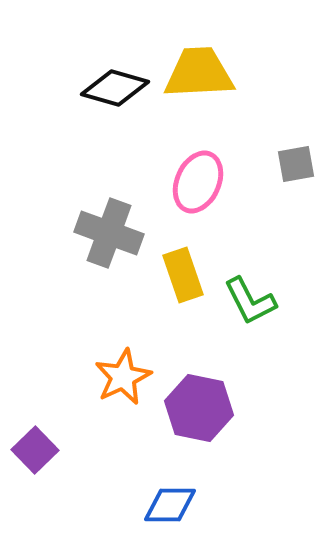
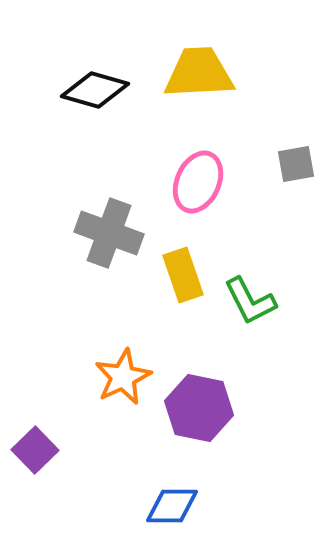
black diamond: moved 20 px left, 2 px down
blue diamond: moved 2 px right, 1 px down
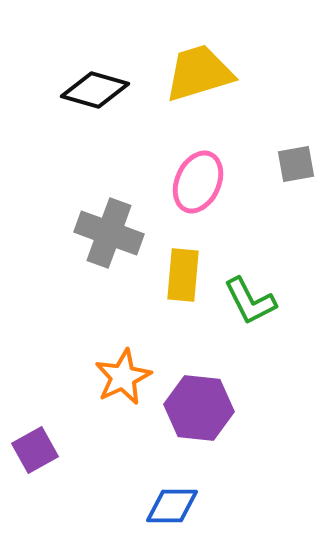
yellow trapezoid: rotated 14 degrees counterclockwise
yellow rectangle: rotated 24 degrees clockwise
purple hexagon: rotated 6 degrees counterclockwise
purple square: rotated 15 degrees clockwise
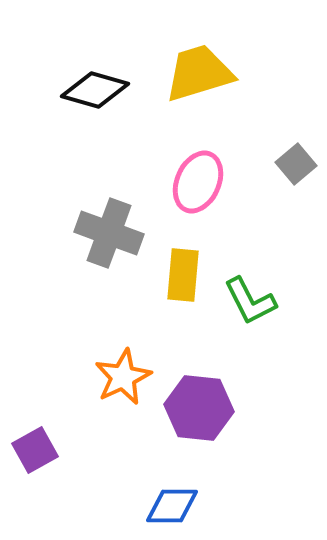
gray square: rotated 30 degrees counterclockwise
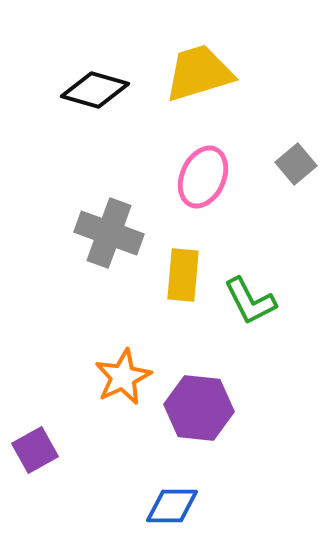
pink ellipse: moved 5 px right, 5 px up
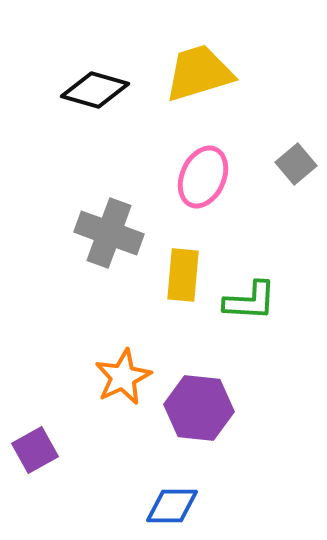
green L-shape: rotated 60 degrees counterclockwise
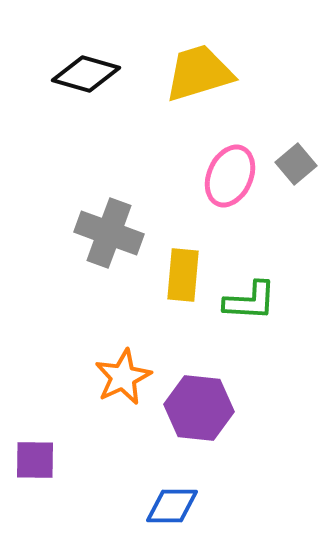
black diamond: moved 9 px left, 16 px up
pink ellipse: moved 27 px right, 1 px up
purple square: moved 10 px down; rotated 30 degrees clockwise
